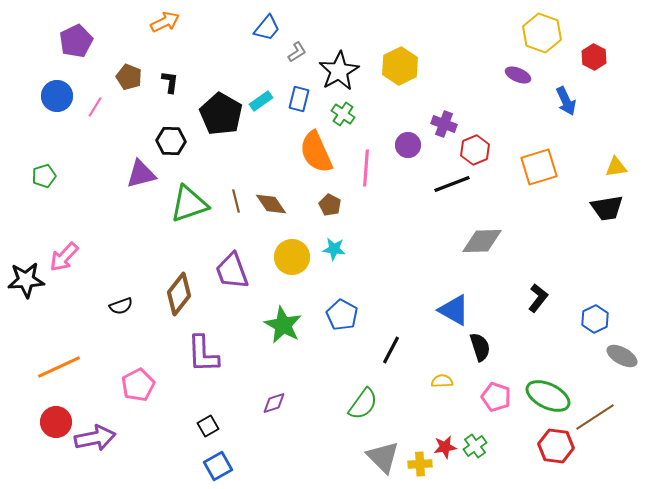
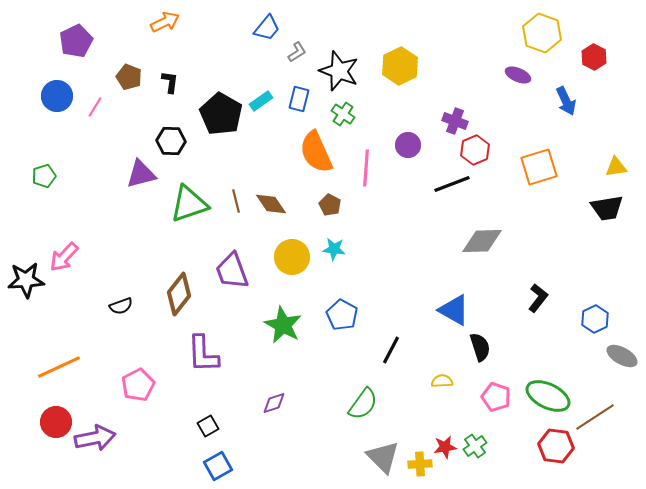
black star at (339, 71): rotated 21 degrees counterclockwise
purple cross at (444, 124): moved 11 px right, 3 px up
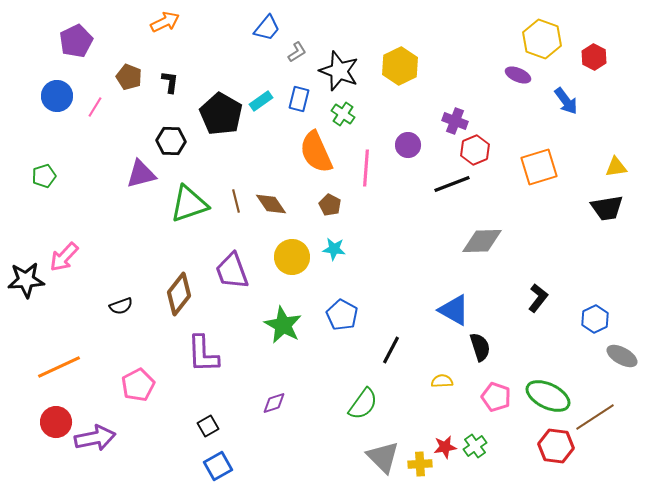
yellow hexagon at (542, 33): moved 6 px down
blue arrow at (566, 101): rotated 12 degrees counterclockwise
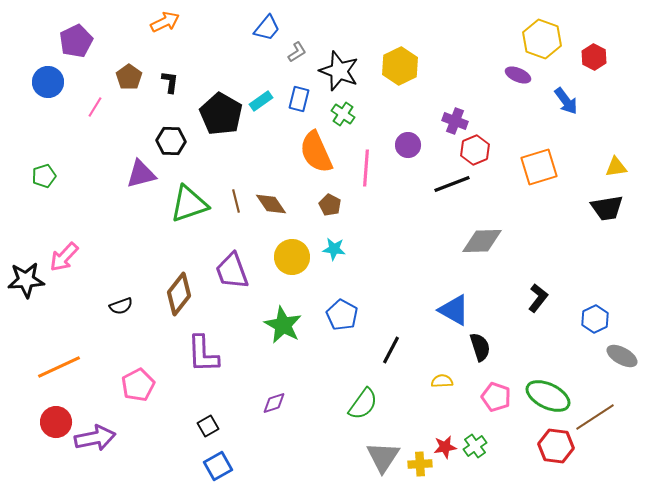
brown pentagon at (129, 77): rotated 15 degrees clockwise
blue circle at (57, 96): moved 9 px left, 14 px up
gray triangle at (383, 457): rotated 18 degrees clockwise
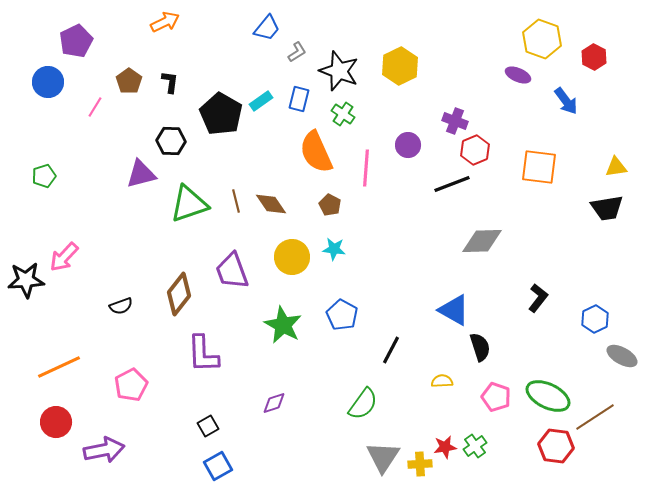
brown pentagon at (129, 77): moved 4 px down
orange square at (539, 167): rotated 24 degrees clockwise
pink pentagon at (138, 385): moved 7 px left
purple arrow at (95, 438): moved 9 px right, 12 px down
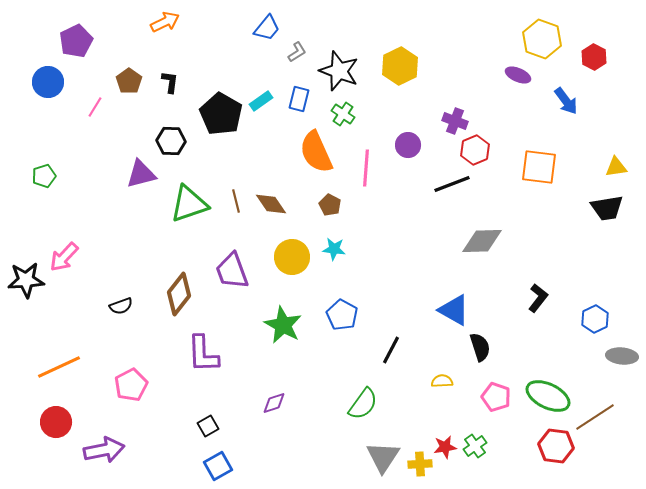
gray ellipse at (622, 356): rotated 24 degrees counterclockwise
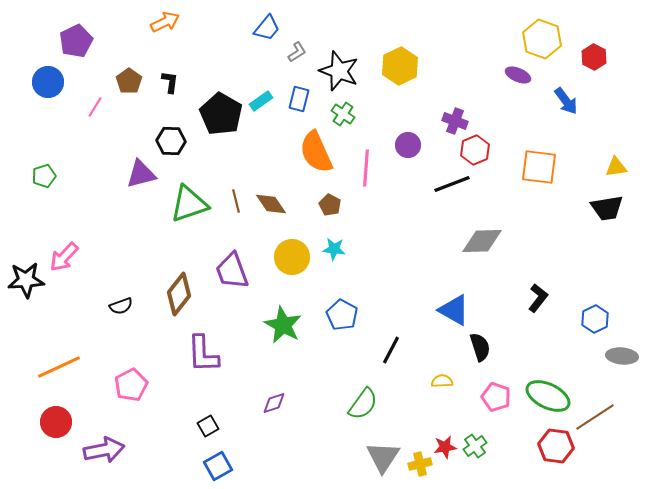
yellow cross at (420, 464): rotated 10 degrees counterclockwise
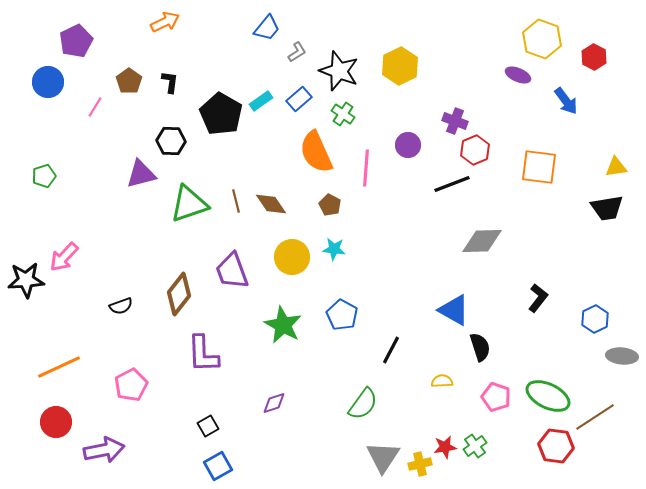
blue rectangle at (299, 99): rotated 35 degrees clockwise
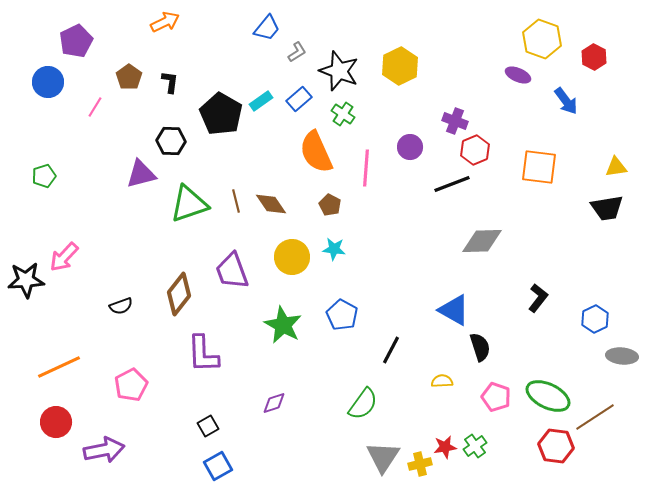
brown pentagon at (129, 81): moved 4 px up
purple circle at (408, 145): moved 2 px right, 2 px down
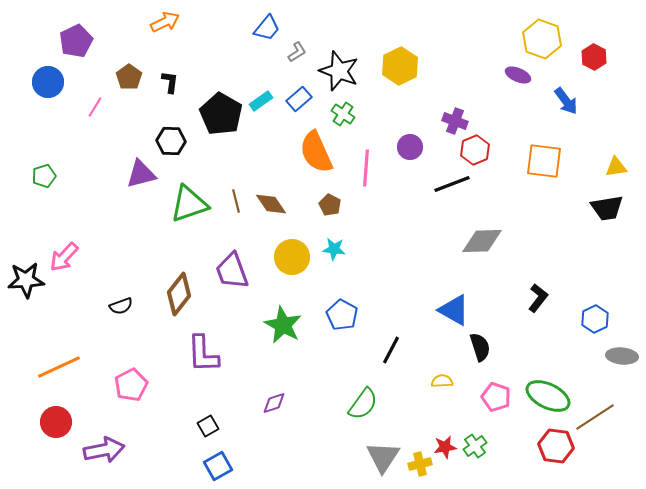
orange square at (539, 167): moved 5 px right, 6 px up
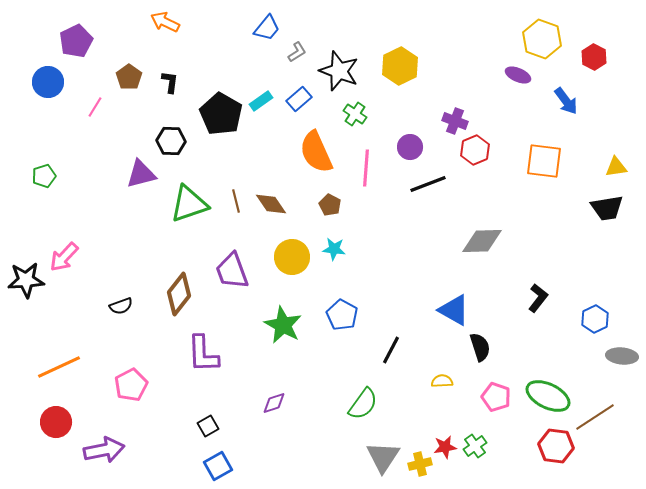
orange arrow at (165, 22): rotated 128 degrees counterclockwise
green cross at (343, 114): moved 12 px right
black line at (452, 184): moved 24 px left
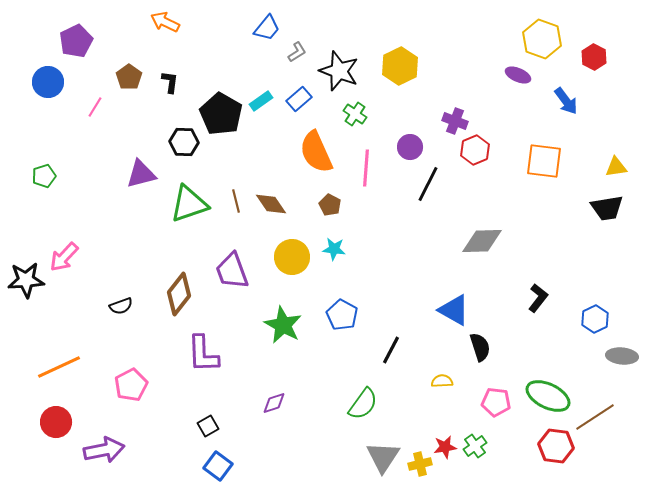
black hexagon at (171, 141): moved 13 px right, 1 px down
black line at (428, 184): rotated 42 degrees counterclockwise
pink pentagon at (496, 397): moved 5 px down; rotated 12 degrees counterclockwise
blue square at (218, 466): rotated 24 degrees counterclockwise
